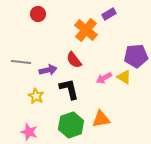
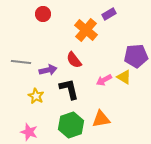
red circle: moved 5 px right
pink arrow: moved 2 px down
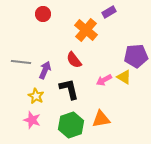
purple rectangle: moved 2 px up
purple arrow: moved 3 px left; rotated 54 degrees counterclockwise
pink star: moved 3 px right, 12 px up
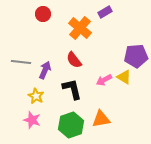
purple rectangle: moved 4 px left
orange cross: moved 6 px left, 2 px up
black L-shape: moved 3 px right
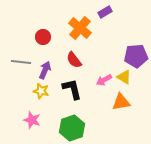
red circle: moved 23 px down
yellow star: moved 5 px right, 5 px up; rotated 14 degrees counterclockwise
orange triangle: moved 20 px right, 17 px up
green hexagon: moved 1 px right, 3 px down
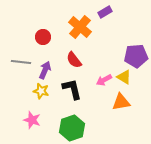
orange cross: moved 1 px up
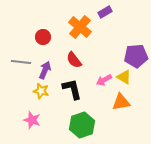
green hexagon: moved 10 px right, 3 px up
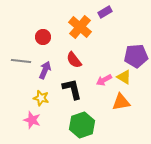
gray line: moved 1 px up
yellow star: moved 7 px down
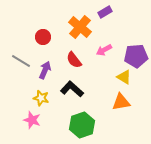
gray line: rotated 24 degrees clockwise
pink arrow: moved 30 px up
black L-shape: rotated 35 degrees counterclockwise
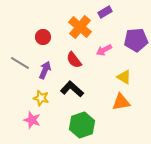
purple pentagon: moved 16 px up
gray line: moved 1 px left, 2 px down
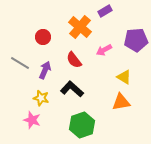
purple rectangle: moved 1 px up
